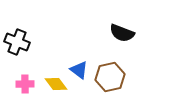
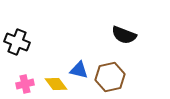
black semicircle: moved 2 px right, 2 px down
blue triangle: rotated 24 degrees counterclockwise
pink cross: rotated 12 degrees counterclockwise
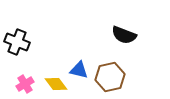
pink cross: rotated 18 degrees counterclockwise
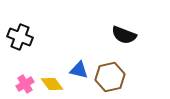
black cross: moved 3 px right, 5 px up
yellow diamond: moved 4 px left
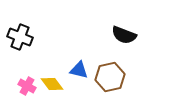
pink cross: moved 2 px right, 2 px down; rotated 30 degrees counterclockwise
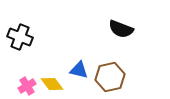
black semicircle: moved 3 px left, 6 px up
pink cross: rotated 30 degrees clockwise
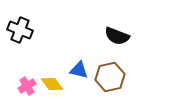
black semicircle: moved 4 px left, 7 px down
black cross: moved 7 px up
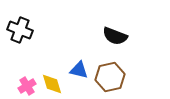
black semicircle: moved 2 px left
yellow diamond: rotated 20 degrees clockwise
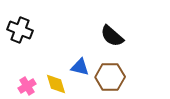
black semicircle: moved 3 px left; rotated 20 degrees clockwise
blue triangle: moved 1 px right, 3 px up
brown hexagon: rotated 12 degrees clockwise
yellow diamond: moved 4 px right
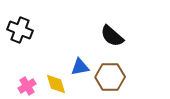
blue triangle: rotated 24 degrees counterclockwise
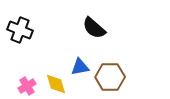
black semicircle: moved 18 px left, 8 px up
